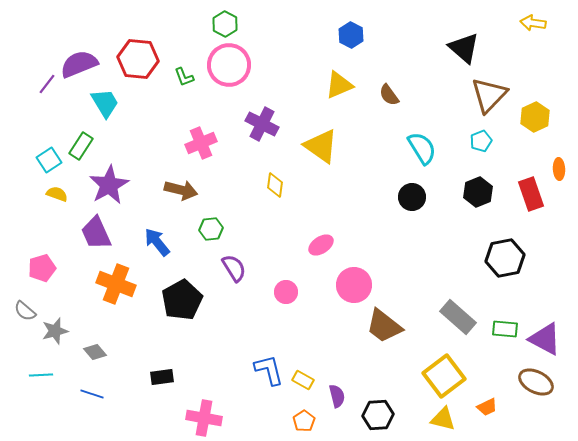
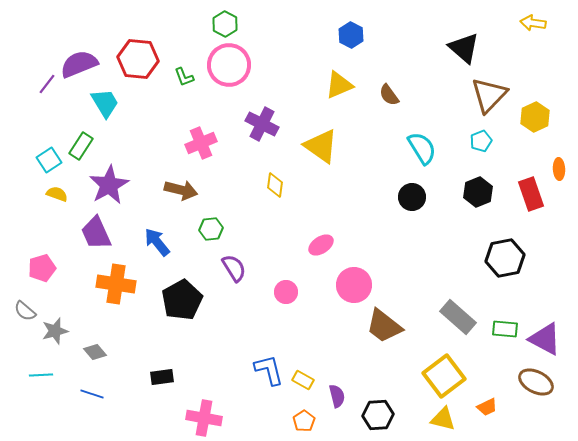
orange cross at (116, 284): rotated 12 degrees counterclockwise
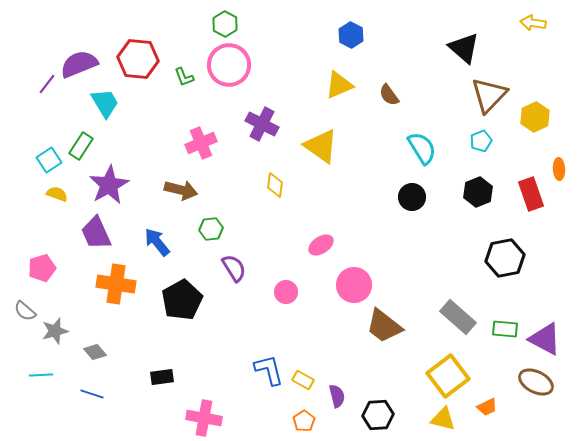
yellow square at (444, 376): moved 4 px right
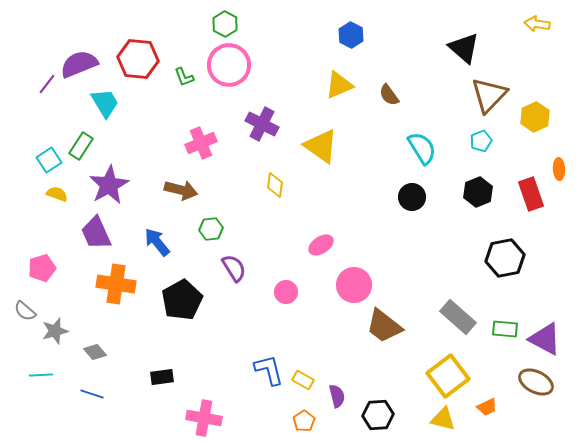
yellow arrow at (533, 23): moved 4 px right, 1 px down
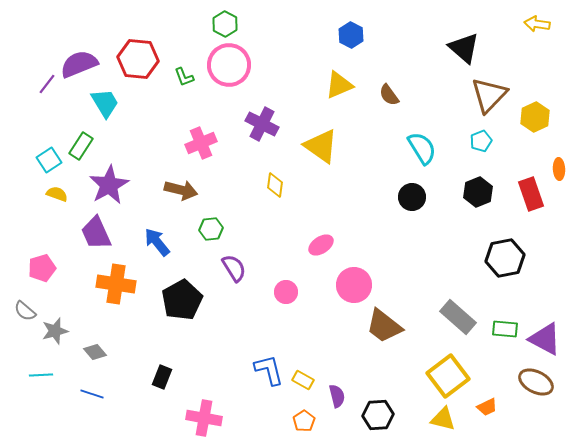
black rectangle at (162, 377): rotated 60 degrees counterclockwise
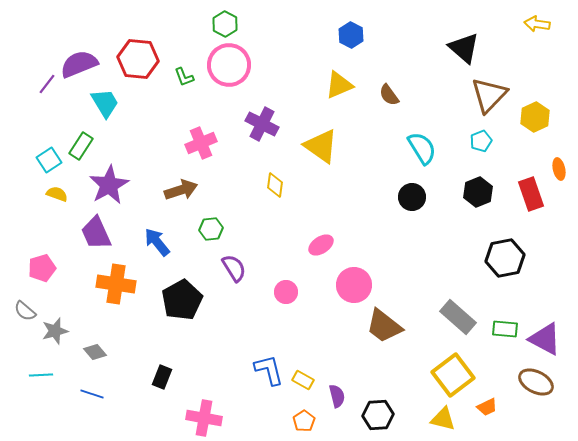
orange ellipse at (559, 169): rotated 10 degrees counterclockwise
brown arrow at (181, 190): rotated 32 degrees counterclockwise
yellow square at (448, 376): moved 5 px right, 1 px up
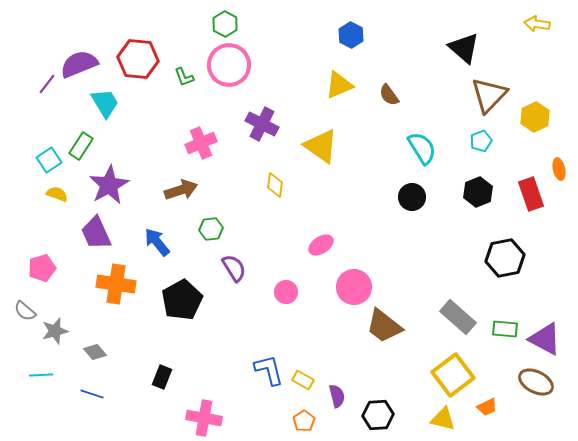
pink circle at (354, 285): moved 2 px down
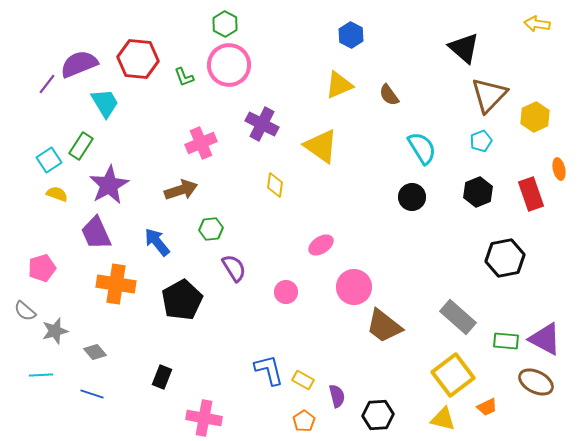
green rectangle at (505, 329): moved 1 px right, 12 px down
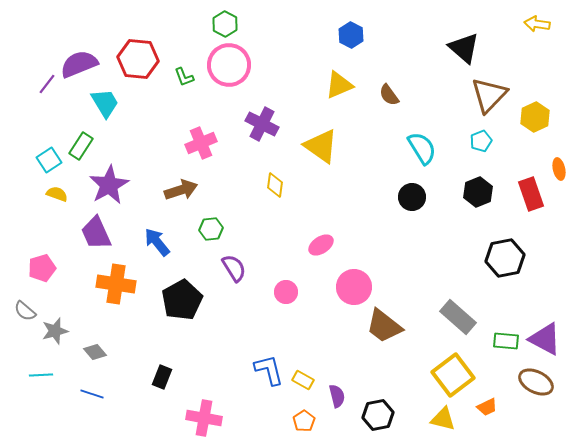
black hexagon at (378, 415): rotated 8 degrees counterclockwise
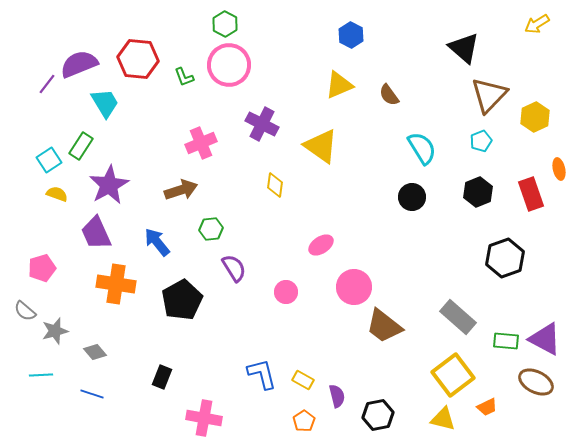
yellow arrow at (537, 24): rotated 40 degrees counterclockwise
black hexagon at (505, 258): rotated 9 degrees counterclockwise
blue L-shape at (269, 370): moved 7 px left, 4 px down
